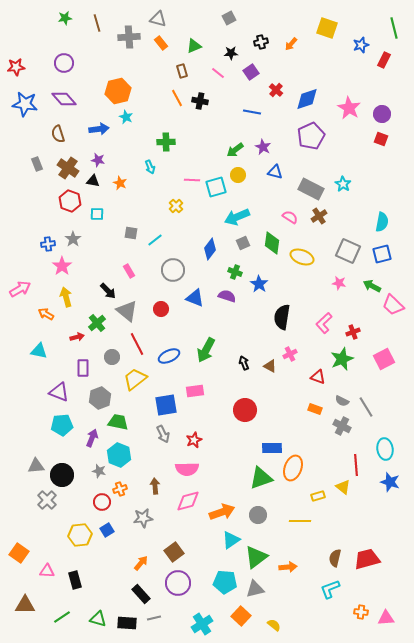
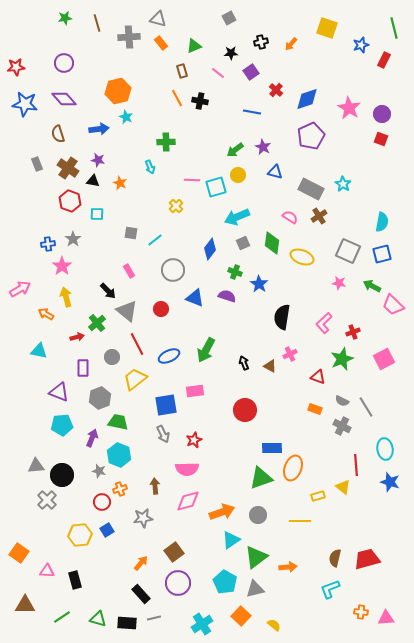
cyan pentagon at (225, 582): rotated 25 degrees clockwise
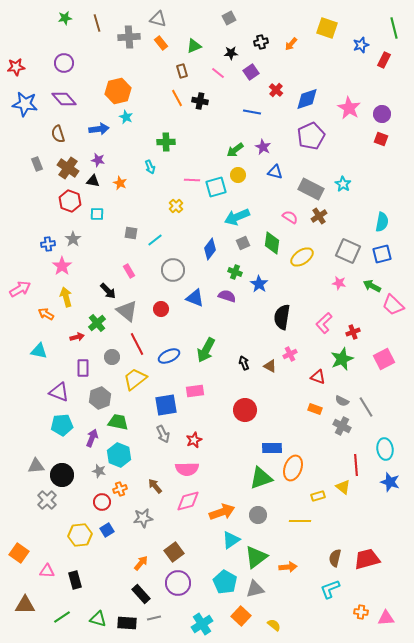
yellow ellipse at (302, 257): rotated 55 degrees counterclockwise
brown arrow at (155, 486): rotated 35 degrees counterclockwise
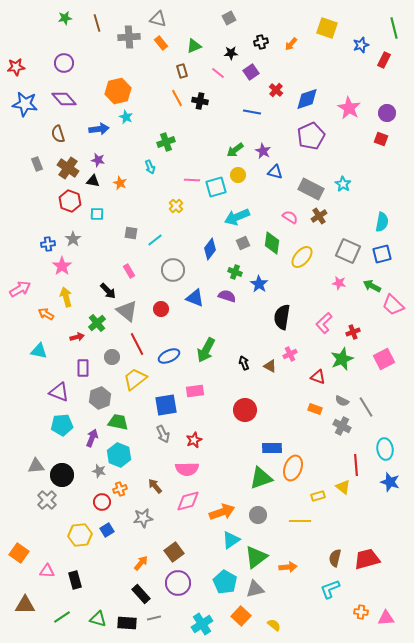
purple circle at (382, 114): moved 5 px right, 1 px up
green cross at (166, 142): rotated 18 degrees counterclockwise
purple star at (263, 147): moved 4 px down
yellow ellipse at (302, 257): rotated 15 degrees counterclockwise
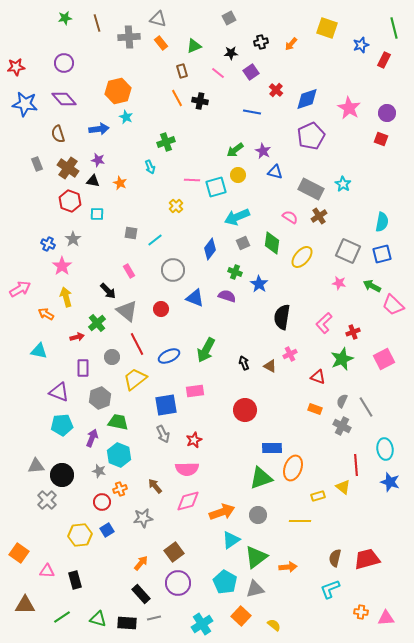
blue cross at (48, 244): rotated 32 degrees clockwise
gray semicircle at (342, 401): rotated 88 degrees clockwise
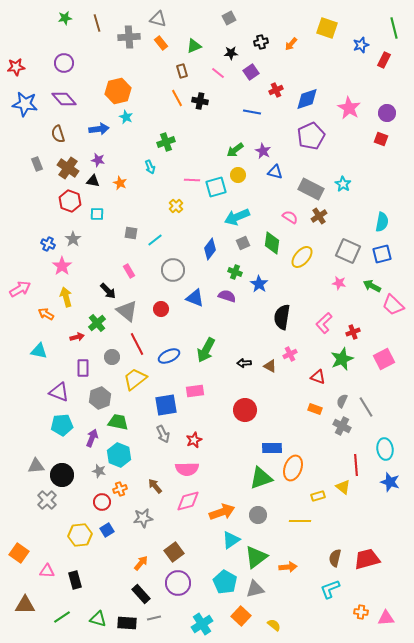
red cross at (276, 90): rotated 24 degrees clockwise
black arrow at (244, 363): rotated 72 degrees counterclockwise
